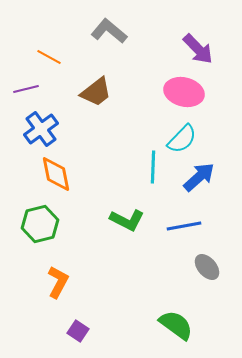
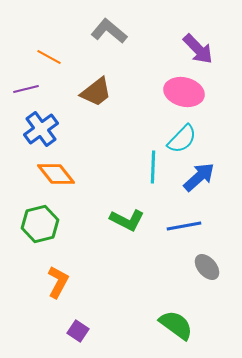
orange diamond: rotated 27 degrees counterclockwise
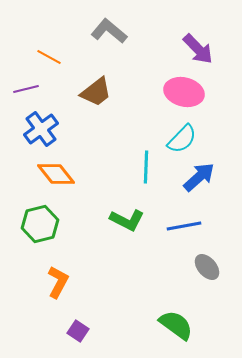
cyan line: moved 7 px left
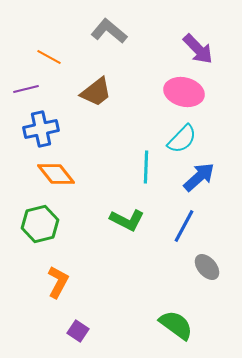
blue cross: rotated 24 degrees clockwise
blue line: rotated 52 degrees counterclockwise
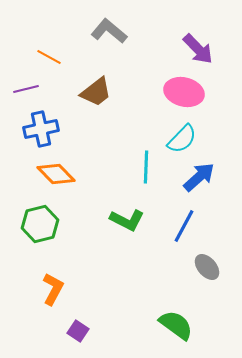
orange diamond: rotated 6 degrees counterclockwise
orange L-shape: moved 5 px left, 7 px down
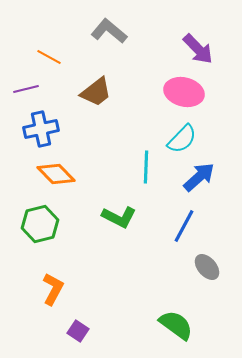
green L-shape: moved 8 px left, 3 px up
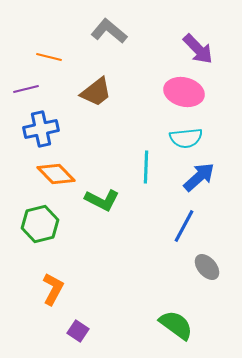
orange line: rotated 15 degrees counterclockwise
cyan semicircle: moved 4 px right, 1 px up; rotated 40 degrees clockwise
green L-shape: moved 17 px left, 17 px up
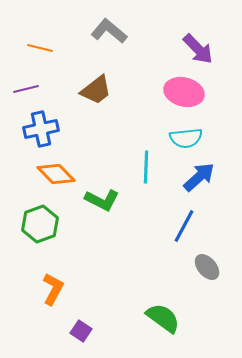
orange line: moved 9 px left, 9 px up
brown trapezoid: moved 2 px up
green hexagon: rotated 6 degrees counterclockwise
green semicircle: moved 13 px left, 7 px up
purple square: moved 3 px right
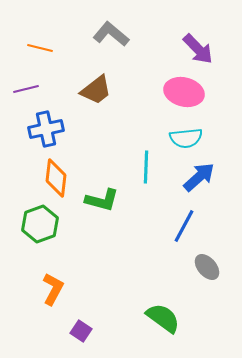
gray L-shape: moved 2 px right, 3 px down
blue cross: moved 5 px right
orange diamond: moved 4 px down; rotated 51 degrees clockwise
green L-shape: rotated 12 degrees counterclockwise
